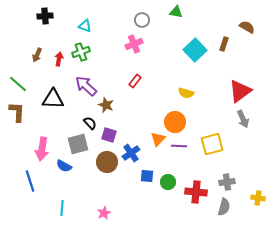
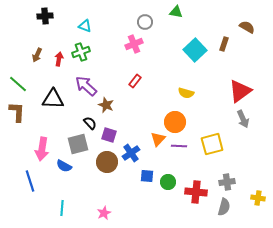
gray circle: moved 3 px right, 2 px down
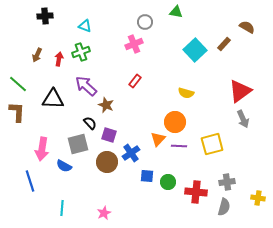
brown rectangle: rotated 24 degrees clockwise
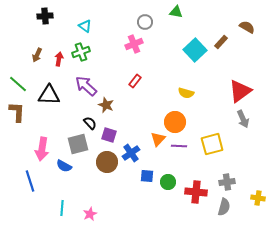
cyan triangle: rotated 16 degrees clockwise
brown rectangle: moved 3 px left, 2 px up
black triangle: moved 4 px left, 4 px up
pink star: moved 14 px left, 1 px down
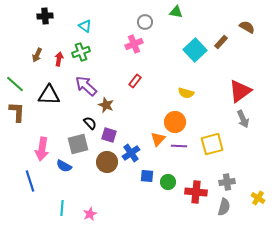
green line: moved 3 px left
yellow cross: rotated 24 degrees clockwise
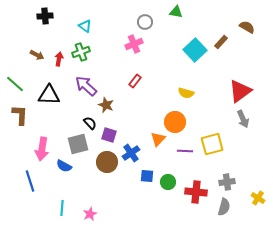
brown arrow: rotated 88 degrees counterclockwise
brown L-shape: moved 3 px right, 3 px down
purple line: moved 6 px right, 5 px down
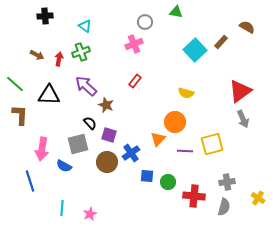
red cross: moved 2 px left, 4 px down
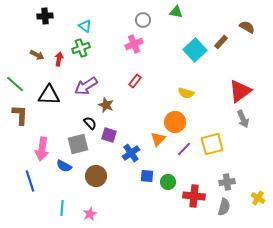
gray circle: moved 2 px left, 2 px up
green cross: moved 4 px up
purple arrow: rotated 75 degrees counterclockwise
purple line: moved 1 px left, 2 px up; rotated 49 degrees counterclockwise
brown circle: moved 11 px left, 14 px down
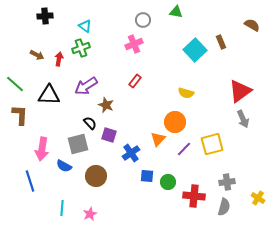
brown semicircle: moved 5 px right, 2 px up
brown rectangle: rotated 64 degrees counterclockwise
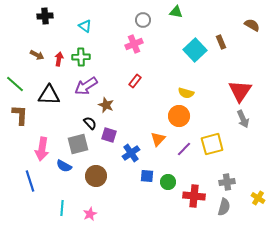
green cross: moved 9 px down; rotated 18 degrees clockwise
red triangle: rotated 20 degrees counterclockwise
orange circle: moved 4 px right, 6 px up
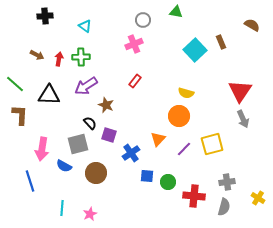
brown circle: moved 3 px up
